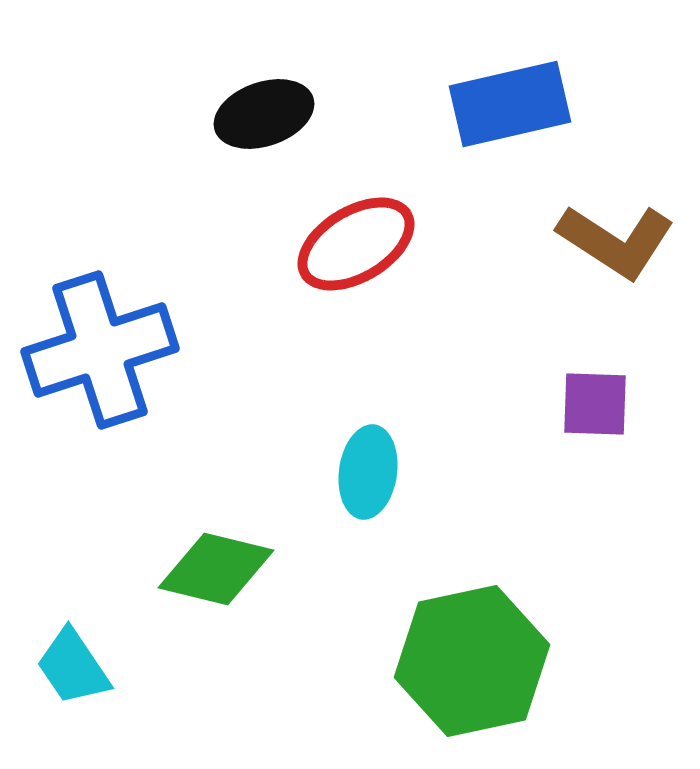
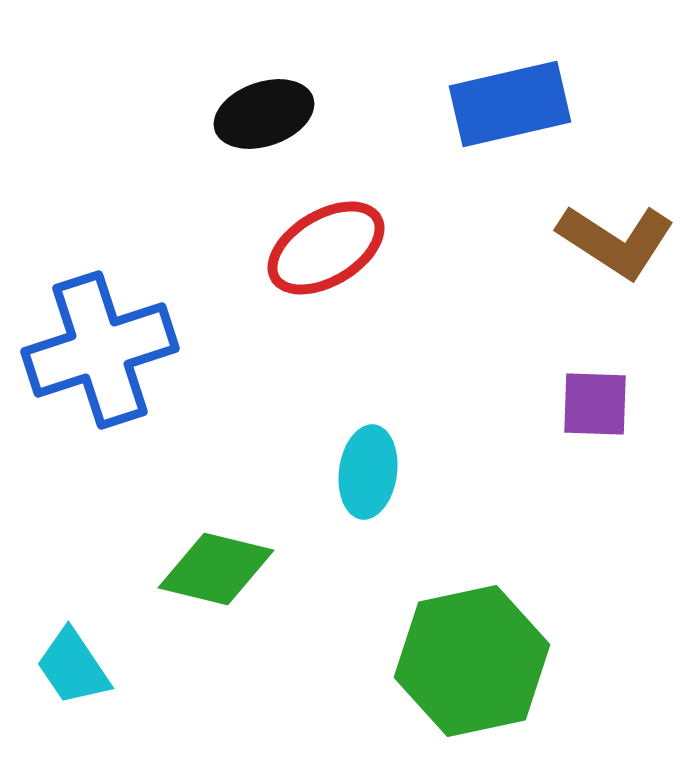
red ellipse: moved 30 px left, 4 px down
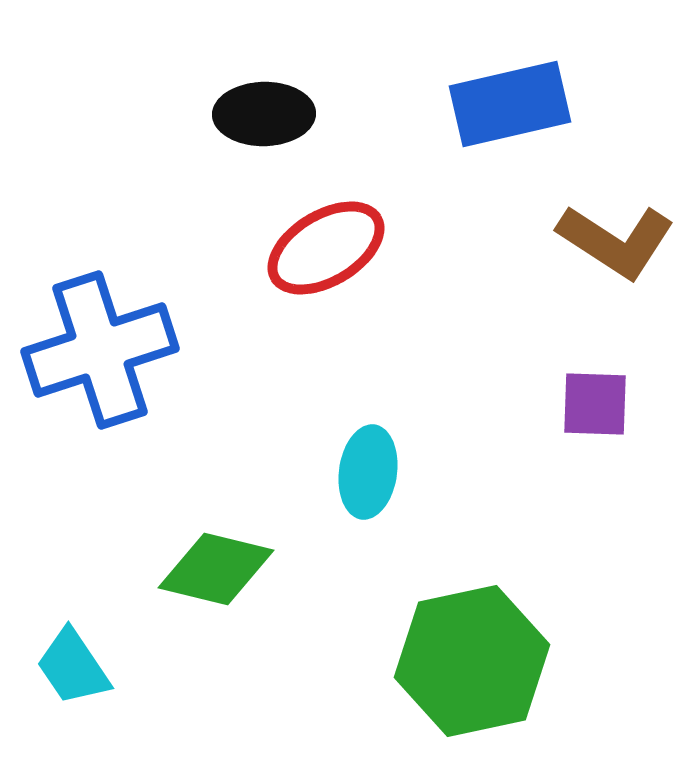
black ellipse: rotated 18 degrees clockwise
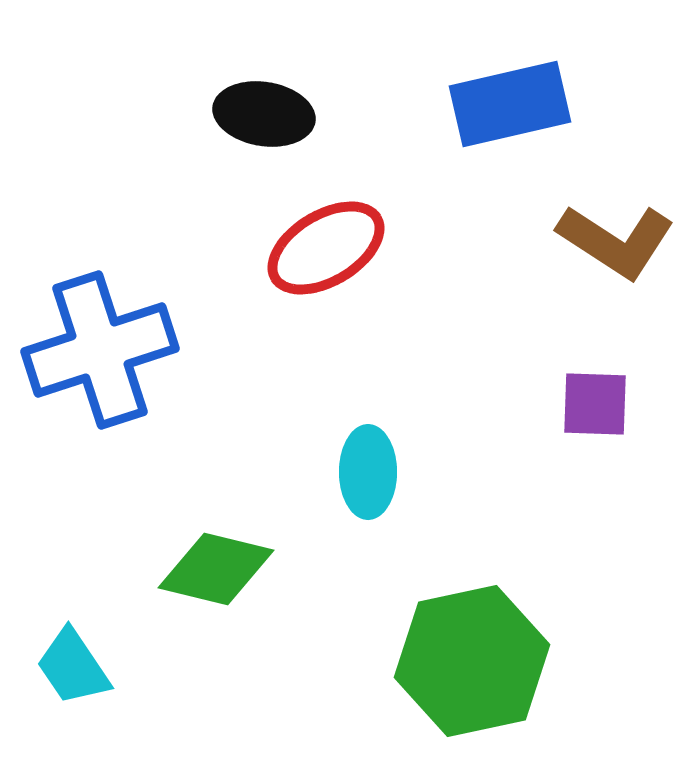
black ellipse: rotated 10 degrees clockwise
cyan ellipse: rotated 8 degrees counterclockwise
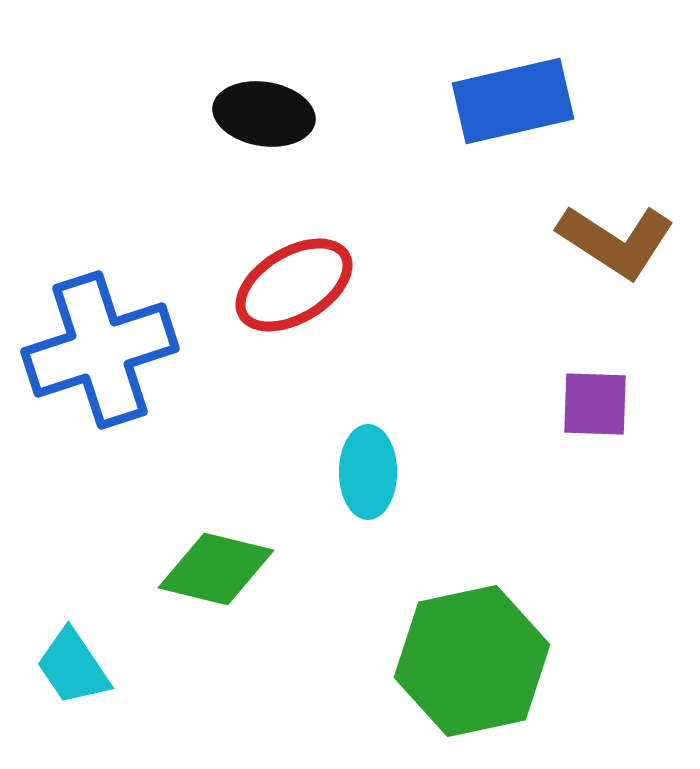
blue rectangle: moved 3 px right, 3 px up
red ellipse: moved 32 px left, 37 px down
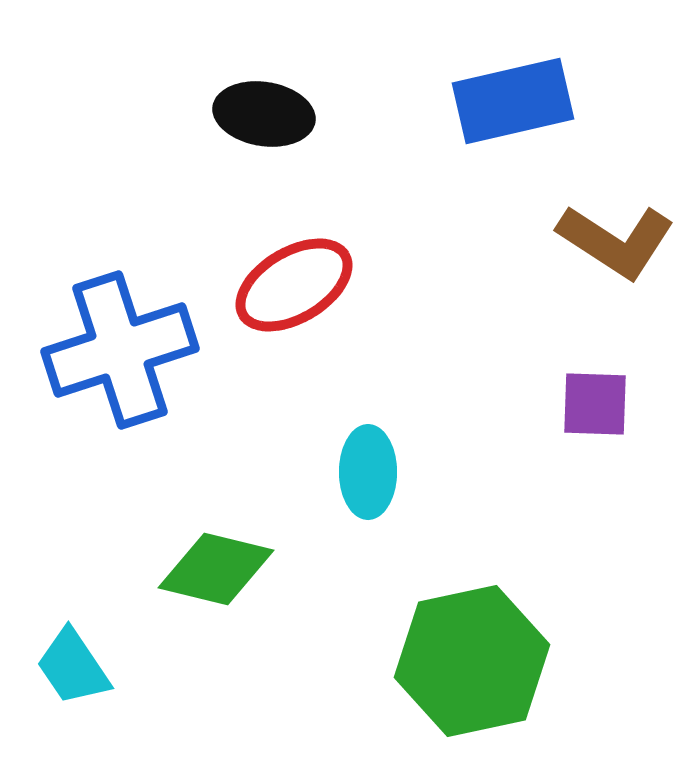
blue cross: moved 20 px right
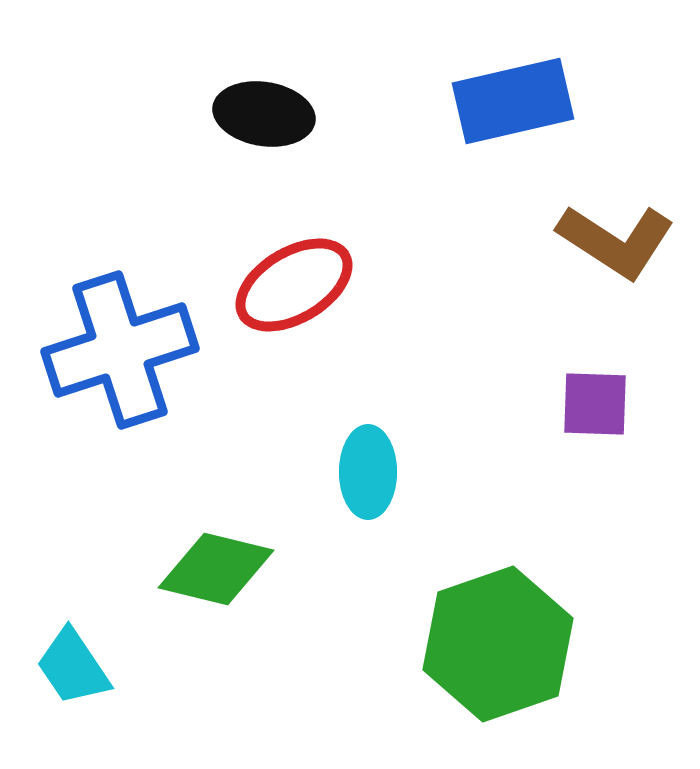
green hexagon: moved 26 px right, 17 px up; rotated 7 degrees counterclockwise
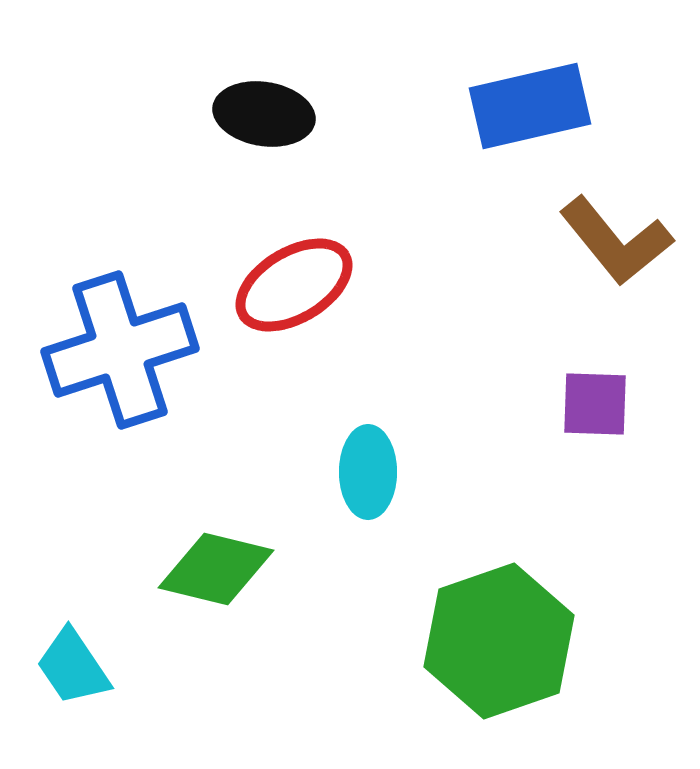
blue rectangle: moved 17 px right, 5 px down
brown L-shape: rotated 18 degrees clockwise
green hexagon: moved 1 px right, 3 px up
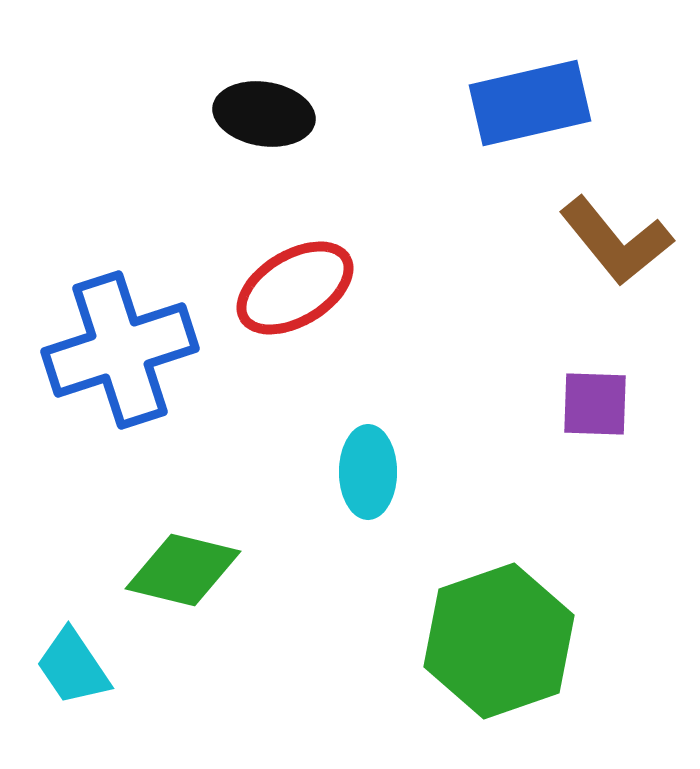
blue rectangle: moved 3 px up
red ellipse: moved 1 px right, 3 px down
green diamond: moved 33 px left, 1 px down
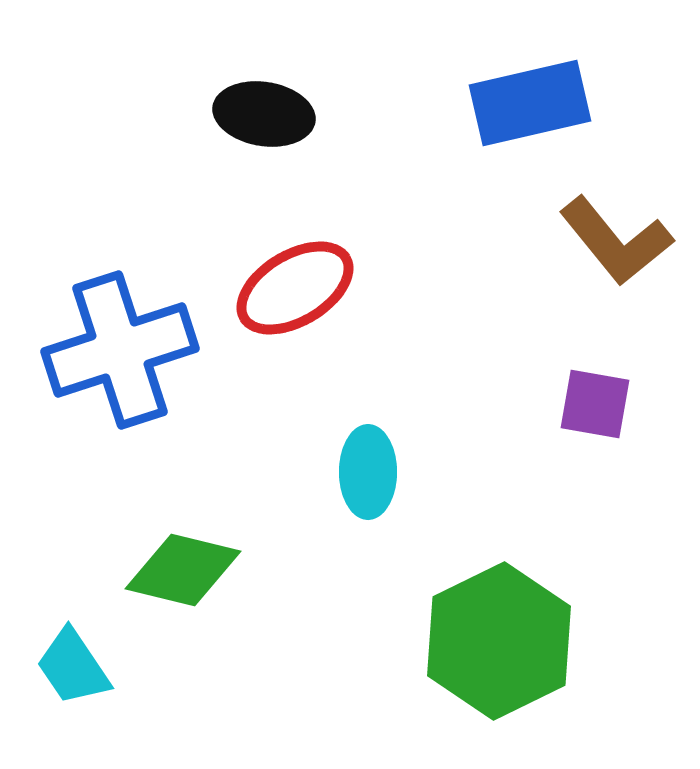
purple square: rotated 8 degrees clockwise
green hexagon: rotated 7 degrees counterclockwise
